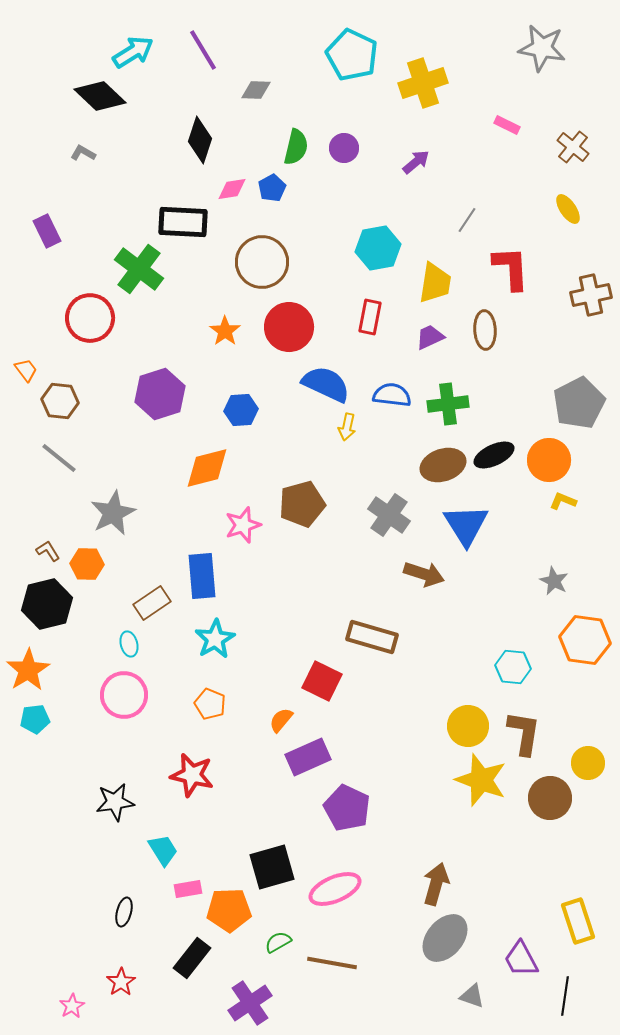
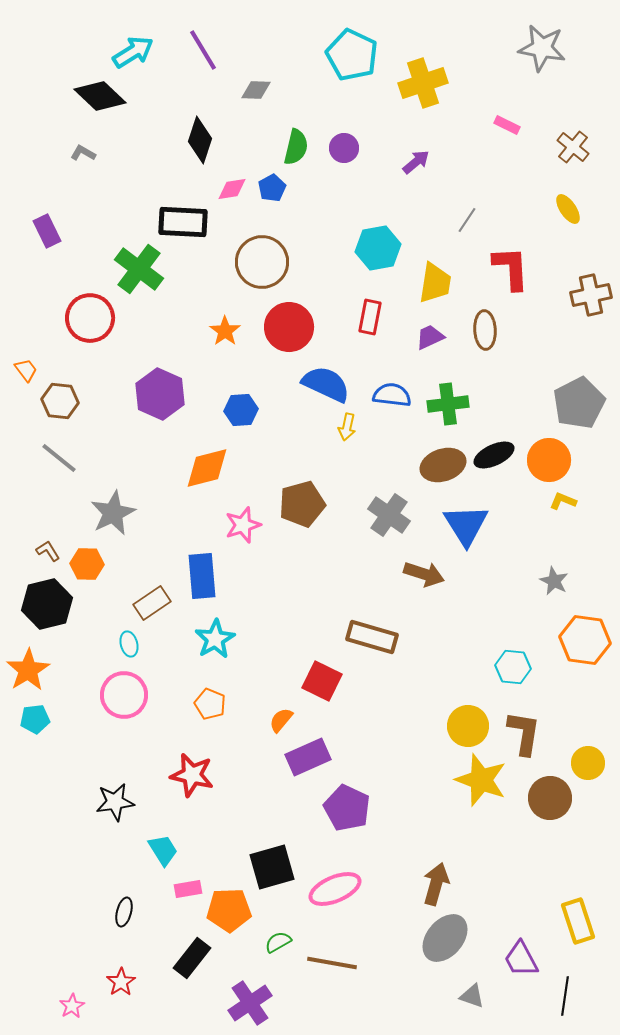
purple hexagon at (160, 394): rotated 18 degrees counterclockwise
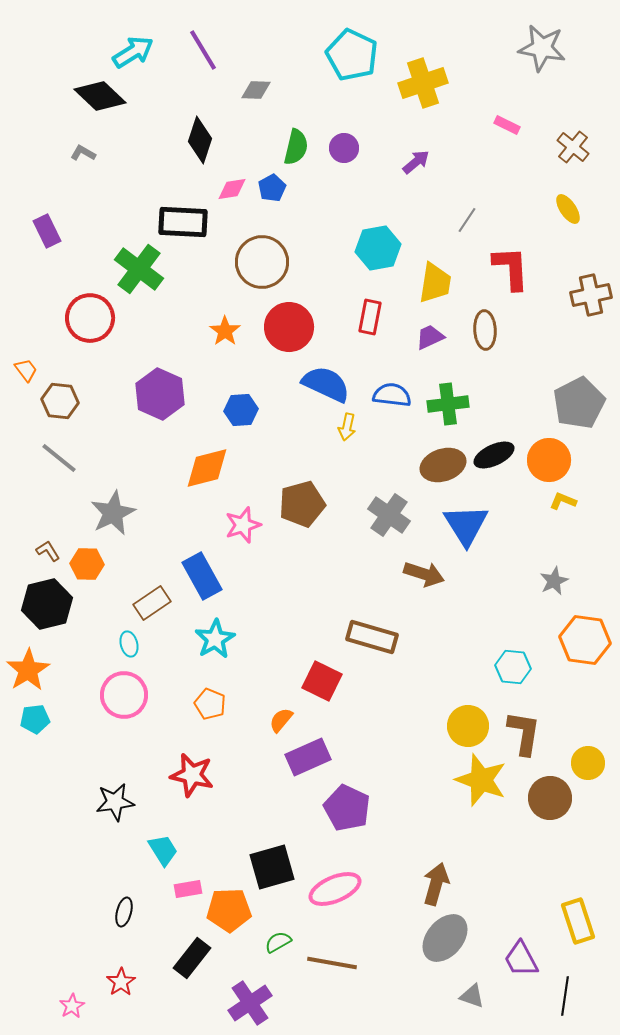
blue rectangle at (202, 576): rotated 24 degrees counterclockwise
gray star at (554, 581): rotated 20 degrees clockwise
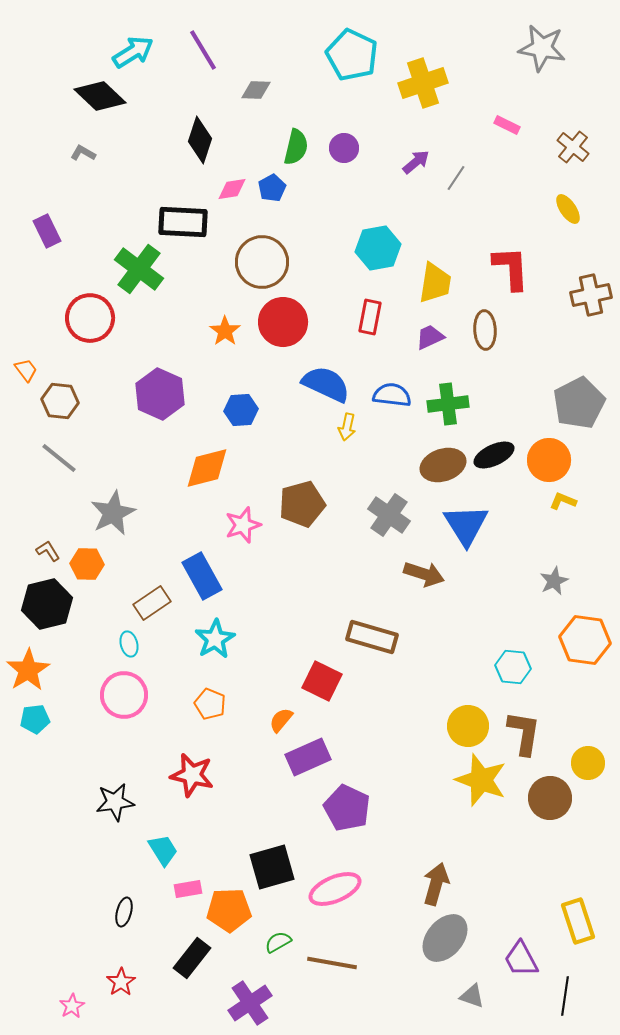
gray line at (467, 220): moved 11 px left, 42 px up
red circle at (289, 327): moved 6 px left, 5 px up
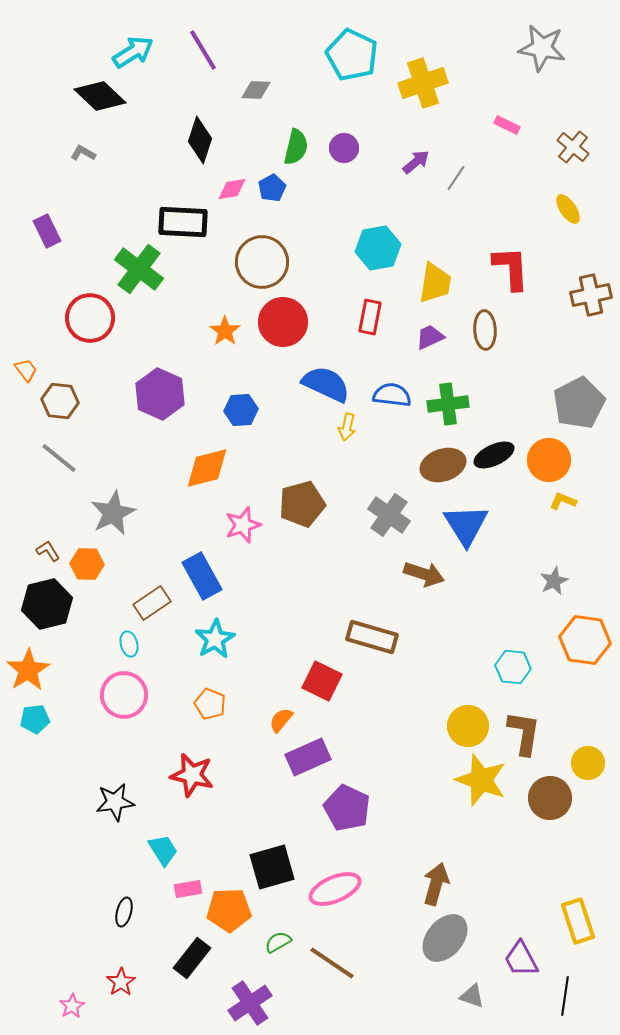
brown line at (332, 963): rotated 24 degrees clockwise
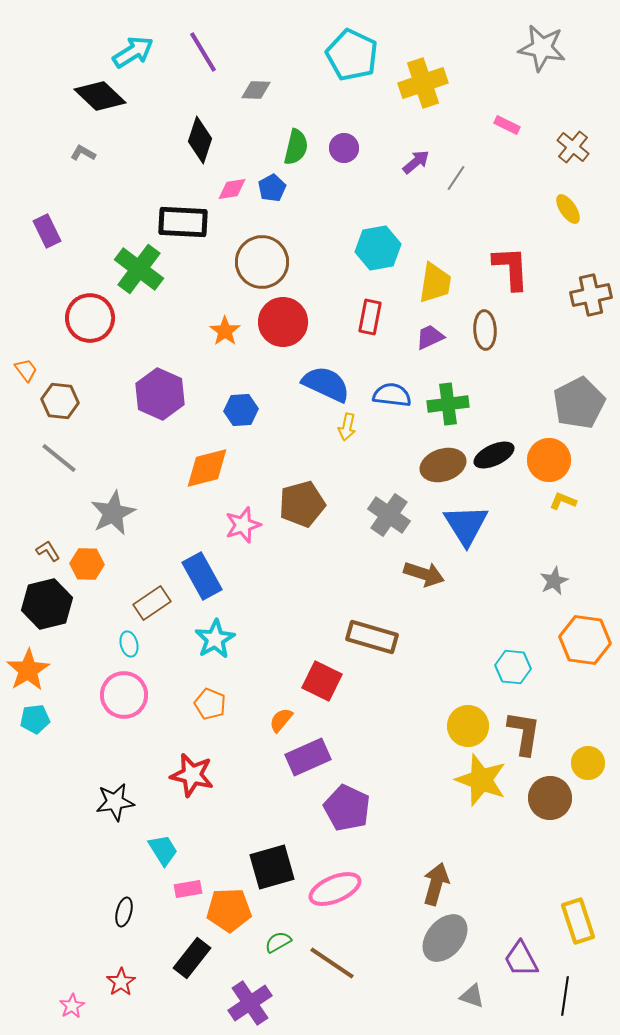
purple line at (203, 50): moved 2 px down
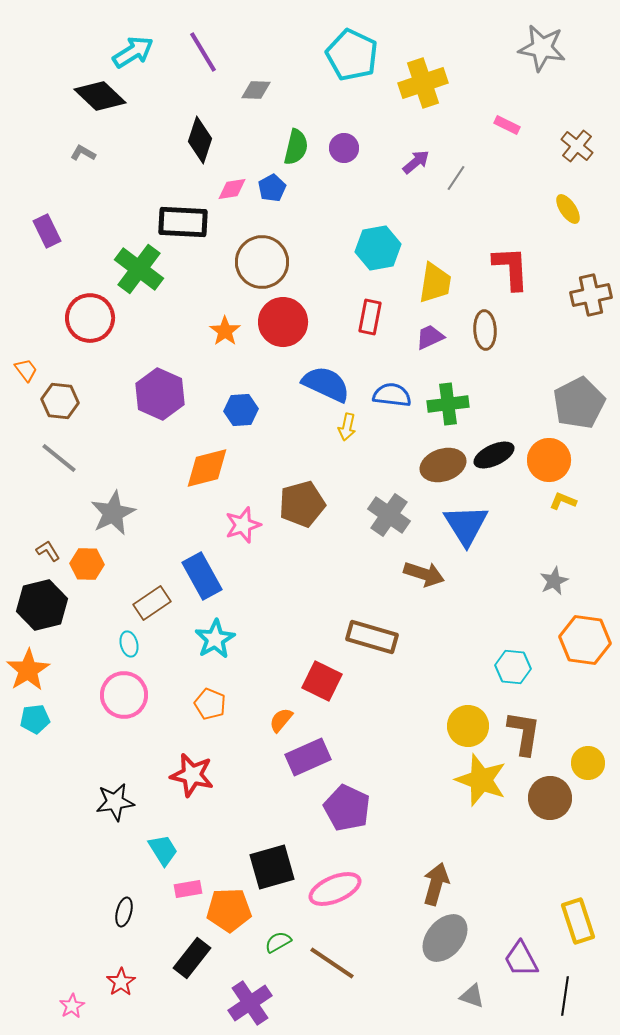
brown cross at (573, 147): moved 4 px right, 1 px up
black hexagon at (47, 604): moved 5 px left, 1 px down
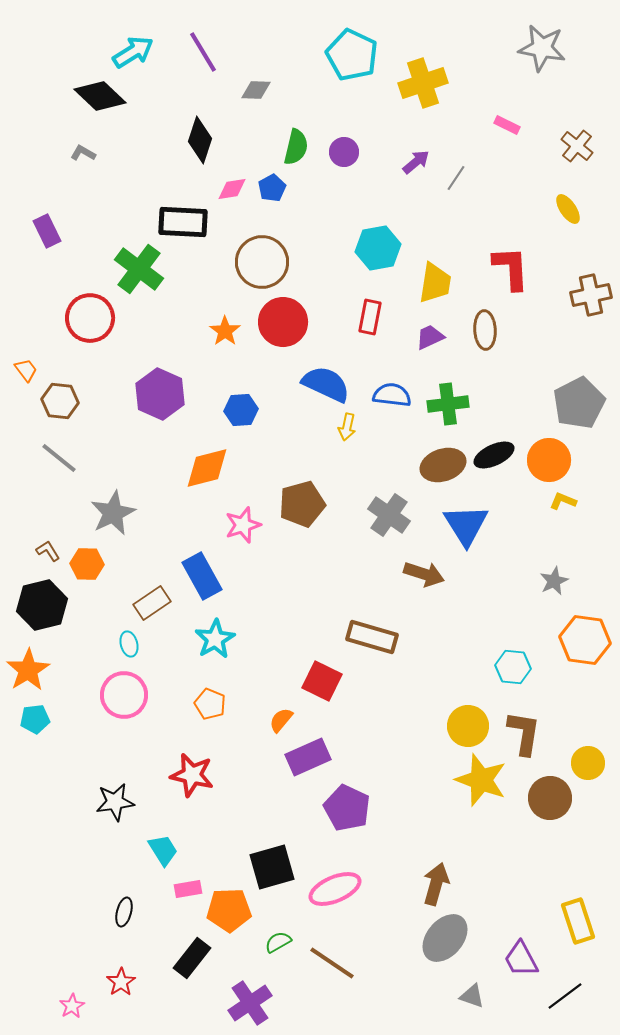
purple circle at (344, 148): moved 4 px down
black line at (565, 996): rotated 45 degrees clockwise
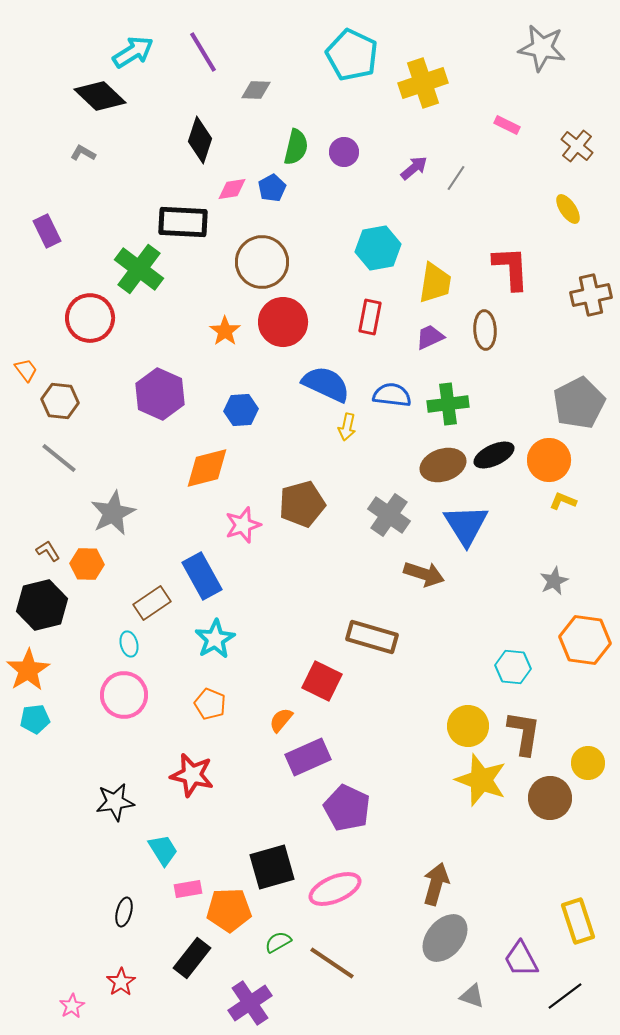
purple arrow at (416, 162): moved 2 px left, 6 px down
